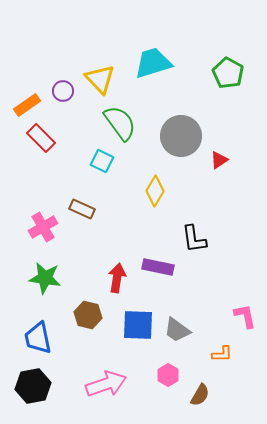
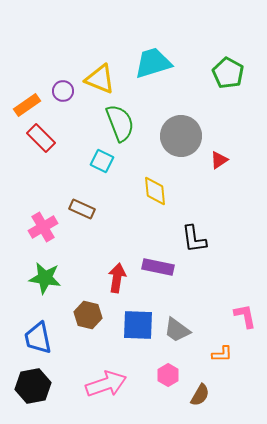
yellow triangle: rotated 24 degrees counterclockwise
green semicircle: rotated 15 degrees clockwise
yellow diamond: rotated 36 degrees counterclockwise
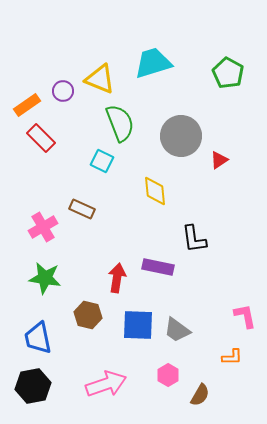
orange L-shape: moved 10 px right, 3 px down
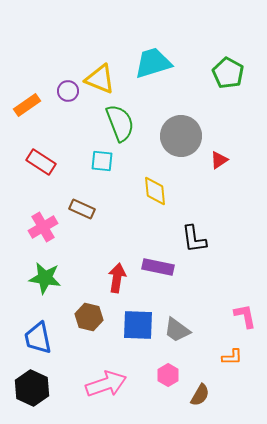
purple circle: moved 5 px right
red rectangle: moved 24 px down; rotated 12 degrees counterclockwise
cyan square: rotated 20 degrees counterclockwise
brown hexagon: moved 1 px right, 2 px down
black hexagon: moved 1 px left, 2 px down; rotated 24 degrees counterclockwise
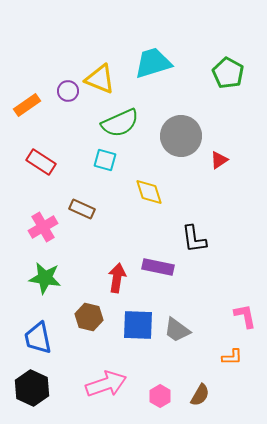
green semicircle: rotated 87 degrees clockwise
cyan square: moved 3 px right, 1 px up; rotated 10 degrees clockwise
yellow diamond: moved 6 px left, 1 px down; rotated 12 degrees counterclockwise
pink hexagon: moved 8 px left, 21 px down
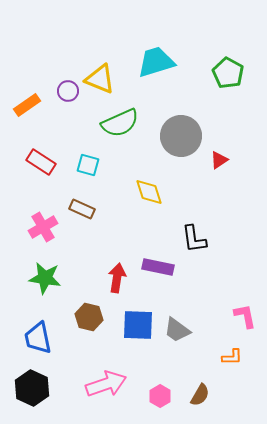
cyan trapezoid: moved 3 px right, 1 px up
cyan square: moved 17 px left, 5 px down
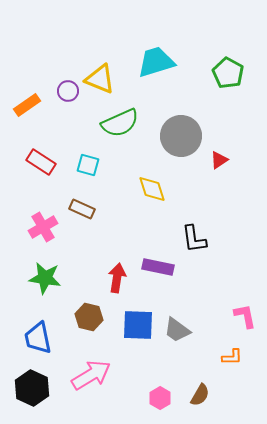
yellow diamond: moved 3 px right, 3 px up
pink arrow: moved 15 px left, 9 px up; rotated 12 degrees counterclockwise
pink hexagon: moved 2 px down
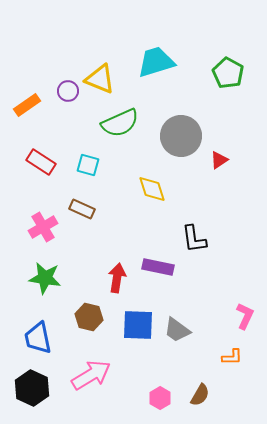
pink L-shape: rotated 36 degrees clockwise
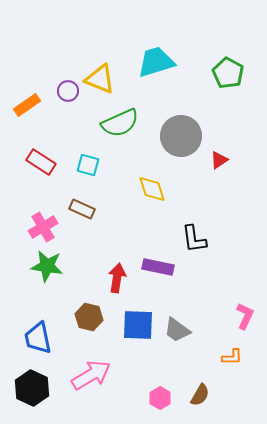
green star: moved 2 px right, 12 px up
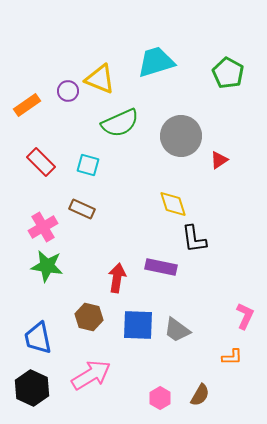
red rectangle: rotated 12 degrees clockwise
yellow diamond: moved 21 px right, 15 px down
purple rectangle: moved 3 px right
